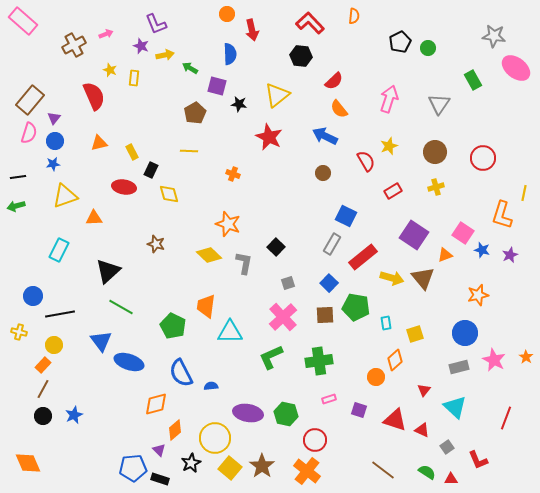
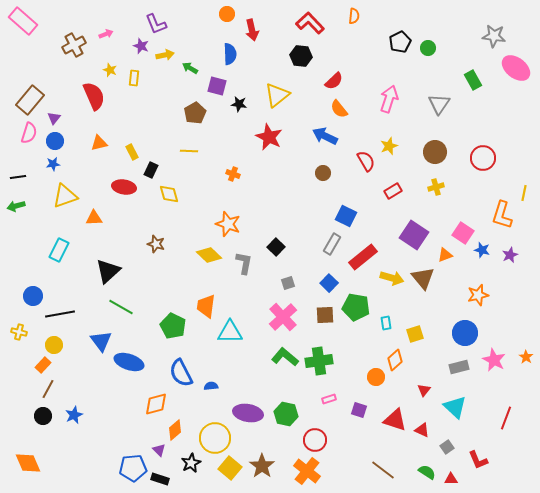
green L-shape at (271, 357): moved 14 px right; rotated 64 degrees clockwise
brown line at (43, 389): moved 5 px right
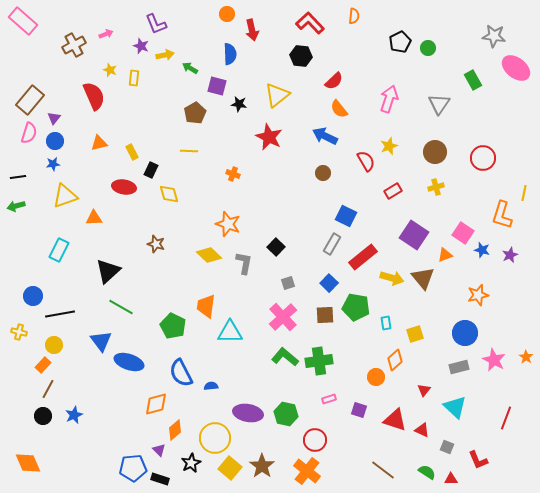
gray square at (447, 447): rotated 32 degrees counterclockwise
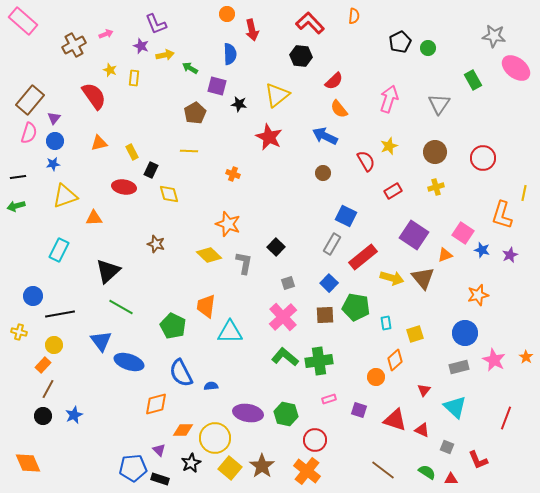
red semicircle at (94, 96): rotated 12 degrees counterclockwise
orange diamond at (175, 430): moved 8 px right; rotated 40 degrees clockwise
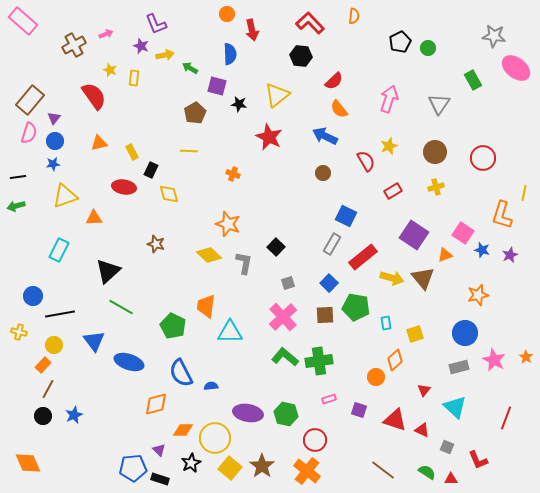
blue triangle at (101, 341): moved 7 px left
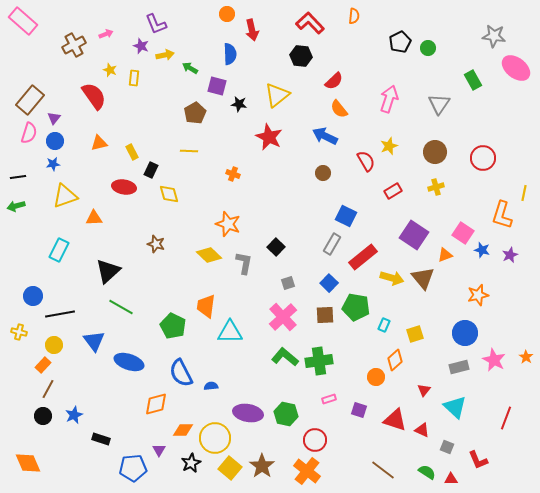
cyan rectangle at (386, 323): moved 2 px left, 2 px down; rotated 32 degrees clockwise
purple triangle at (159, 450): rotated 16 degrees clockwise
black rectangle at (160, 479): moved 59 px left, 40 px up
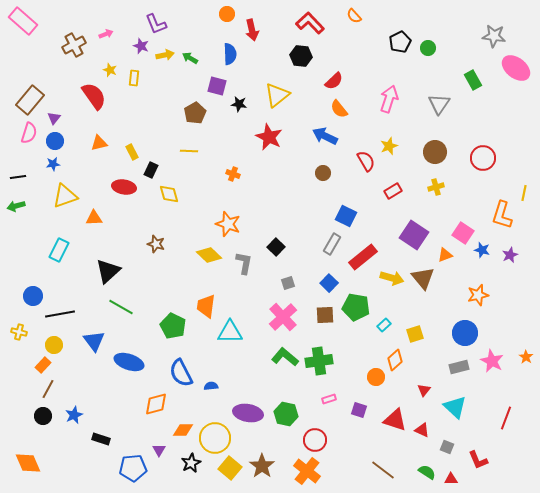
orange semicircle at (354, 16): rotated 133 degrees clockwise
green arrow at (190, 68): moved 10 px up
cyan rectangle at (384, 325): rotated 24 degrees clockwise
pink star at (494, 360): moved 2 px left, 1 px down
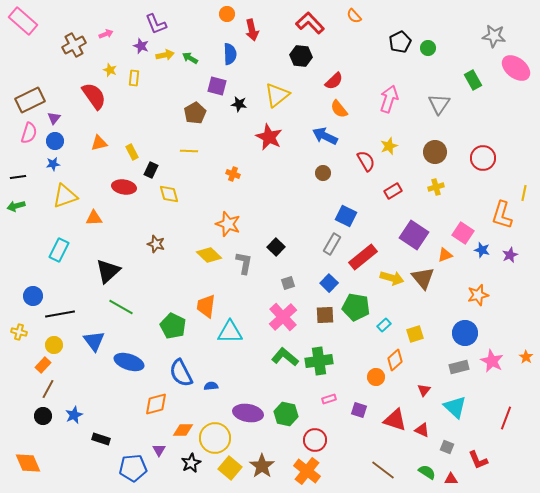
brown rectangle at (30, 100): rotated 24 degrees clockwise
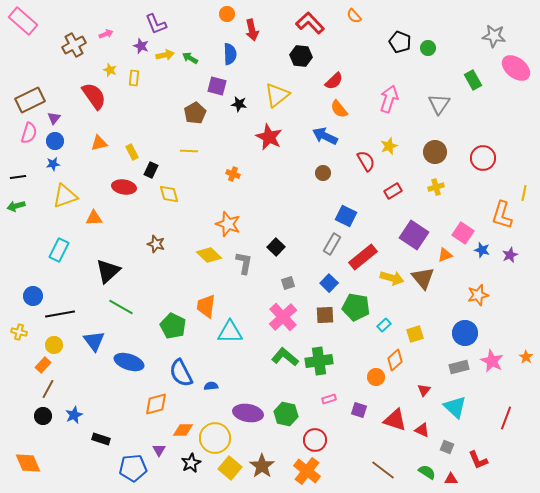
black pentagon at (400, 42): rotated 25 degrees counterclockwise
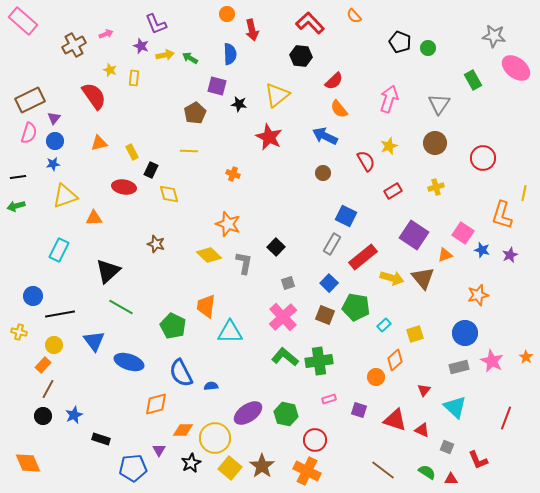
brown circle at (435, 152): moved 9 px up
brown square at (325, 315): rotated 24 degrees clockwise
purple ellipse at (248, 413): rotated 44 degrees counterclockwise
orange cross at (307, 471): rotated 12 degrees counterclockwise
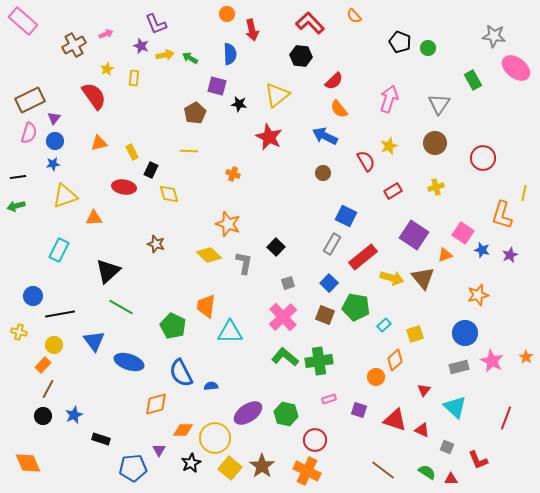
yellow star at (110, 70): moved 3 px left, 1 px up; rotated 24 degrees clockwise
